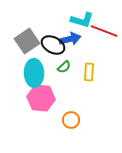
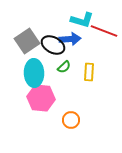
blue arrow: rotated 10 degrees clockwise
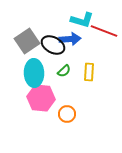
green semicircle: moved 4 px down
orange circle: moved 4 px left, 6 px up
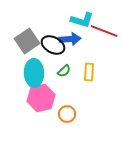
pink hexagon: rotated 20 degrees counterclockwise
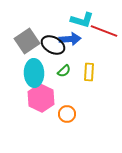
pink hexagon: rotated 20 degrees counterclockwise
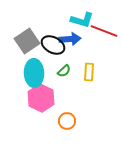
orange circle: moved 7 px down
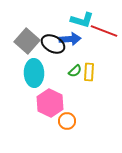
gray square: rotated 15 degrees counterclockwise
black ellipse: moved 1 px up
green semicircle: moved 11 px right
pink hexagon: moved 9 px right, 5 px down
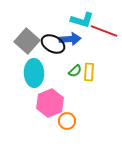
pink hexagon: rotated 12 degrees clockwise
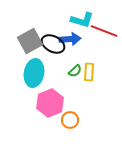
gray square: moved 3 px right; rotated 20 degrees clockwise
cyan ellipse: rotated 12 degrees clockwise
orange circle: moved 3 px right, 1 px up
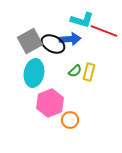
yellow rectangle: rotated 12 degrees clockwise
